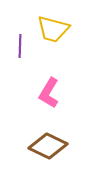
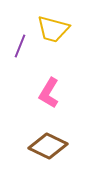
purple line: rotated 20 degrees clockwise
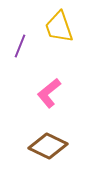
yellow trapezoid: moved 6 px right, 2 px up; rotated 56 degrees clockwise
pink L-shape: rotated 20 degrees clockwise
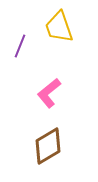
brown diamond: rotated 57 degrees counterclockwise
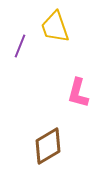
yellow trapezoid: moved 4 px left
pink L-shape: moved 29 px right; rotated 36 degrees counterclockwise
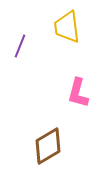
yellow trapezoid: moved 12 px right; rotated 12 degrees clockwise
